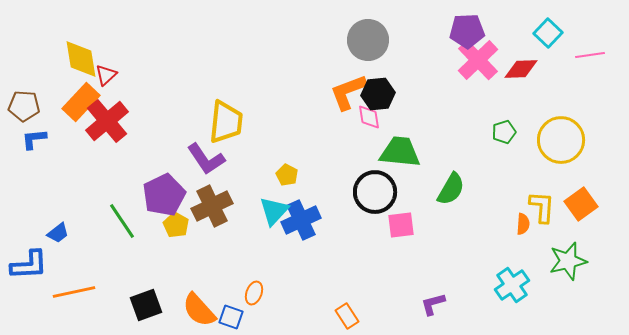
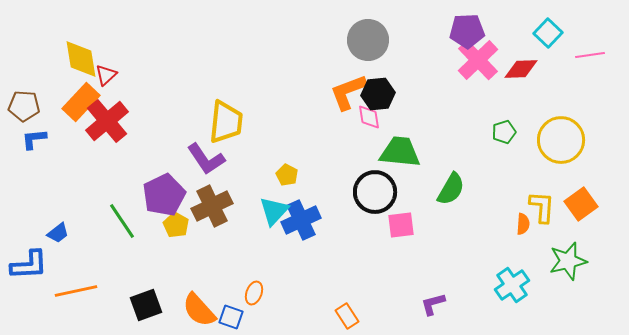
orange line at (74, 292): moved 2 px right, 1 px up
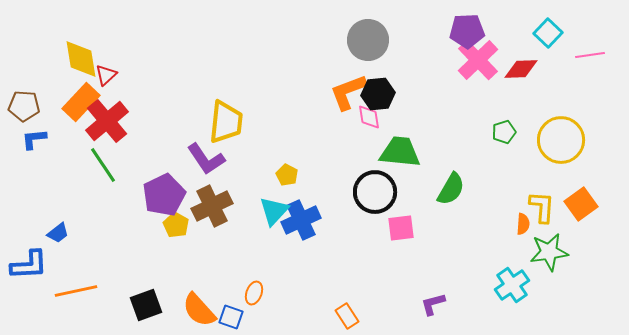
green line at (122, 221): moved 19 px left, 56 px up
pink square at (401, 225): moved 3 px down
green star at (568, 261): moved 19 px left, 9 px up; rotated 6 degrees clockwise
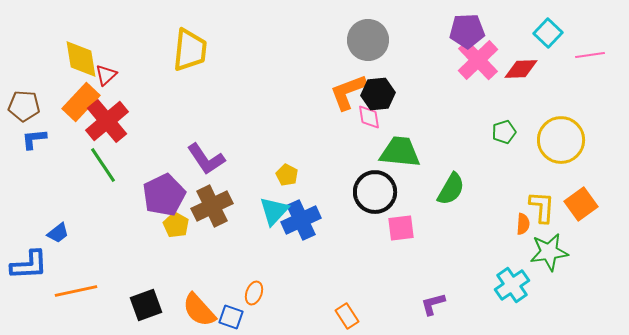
yellow trapezoid at (226, 122): moved 36 px left, 72 px up
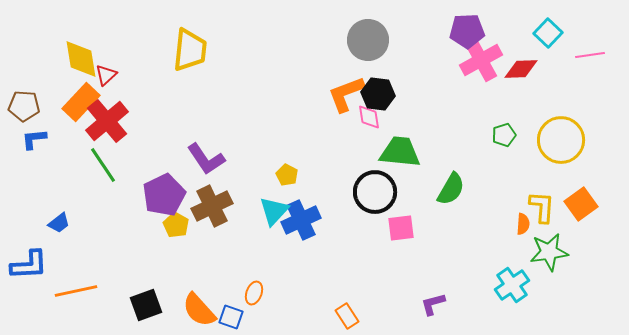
pink cross at (478, 60): moved 3 px right; rotated 15 degrees clockwise
orange L-shape at (348, 92): moved 2 px left, 2 px down
black hexagon at (378, 94): rotated 12 degrees clockwise
green pentagon at (504, 132): moved 3 px down
blue trapezoid at (58, 233): moved 1 px right, 10 px up
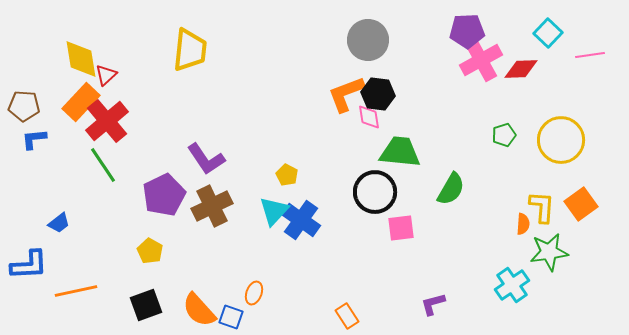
blue cross at (301, 220): rotated 30 degrees counterclockwise
yellow pentagon at (176, 225): moved 26 px left, 26 px down
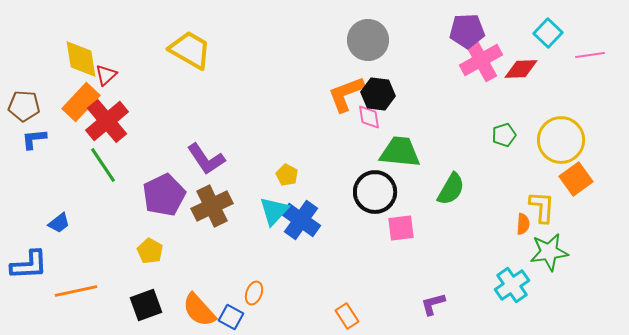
yellow trapezoid at (190, 50): rotated 66 degrees counterclockwise
orange square at (581, 204): moved 5 px left, 25 px up
blue square at (231, 317): rotated 10 degrees clockwise
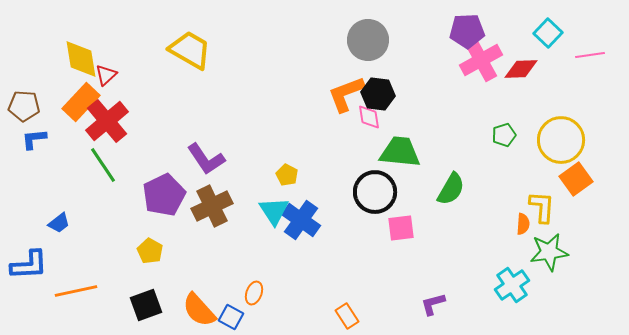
cyan triangle at (274, 211): rotated 16 degrees counterclockwise
